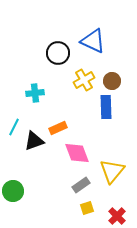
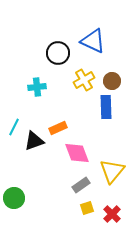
cyan cross: moved 2 px right, 6 px up
green circle: moved 1 px right, 7 px down
red cross: moved 5 px left, 2 px up
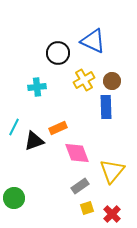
gray rectangle: moved 1 px left, 1 px down
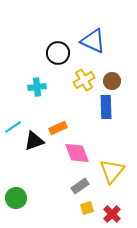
cyan line: moved 1 px left; rotated 30 degrees clockwise
green circle: moved 2 px right
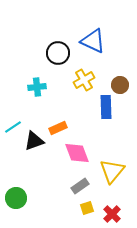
brown circle: moved 8 px right, 4 px down
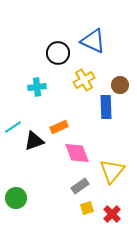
orange rectangle: moved 1 px right, 1 px up
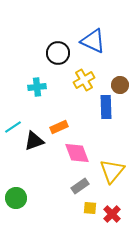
yellow square: moved 3 px right; rotated 24 degrees clockwise
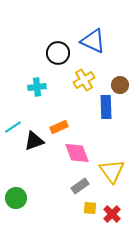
yellow triangle: rotated 16 degrees counterclockwise
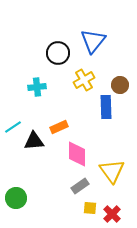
blue triangle: rotated 44 degrees clockwise
black triangle: rotated 15 degrees clockwise
pink diamond: moved 1 px down; rotated 20 degrees clockwise
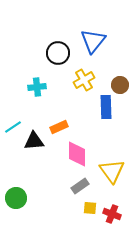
red cross: rotated 24 degrees counterclockwise
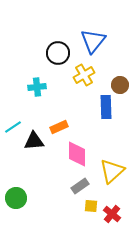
yellow cross: moved 5 px up
yellow triangle: rotated 24 degrees clockwise
yellow square: moved 1 px right, 2 px up
red cross: rotated 18 degrees clockwise
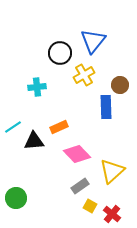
black circle: moved 2 px right
pink diamond: rotated 44 degrees counterclockwise
yellow square: moved 1 px left; rotated 24 degrees clockwise
